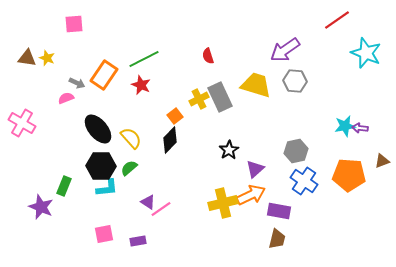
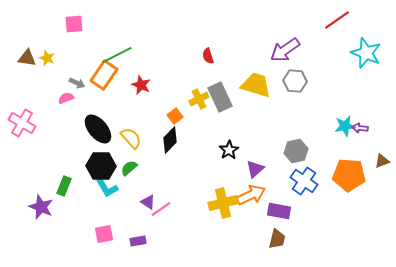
green line at (144, 59): moved 27 px left, 4 px up
cyan L-shape at (107, 188): rotated 65 degrees clockwise
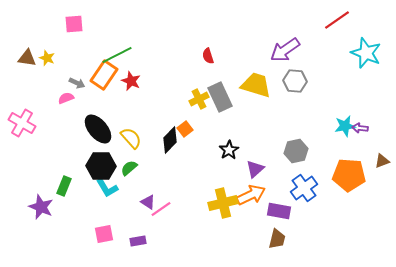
red star at (141, 85): moved 10 px left, 4 px up
orange square at (175, 116): moved 10 px right, 13 px down
blue cross at (304, 181): moved 7 px down; rotated 20 degrees clockwise
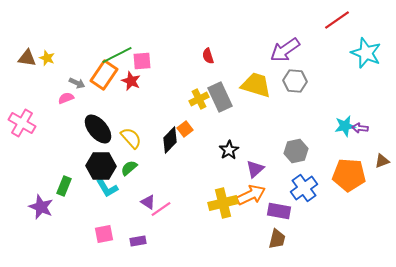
pink square at (74, 24): moved 68 px right, 37 px down
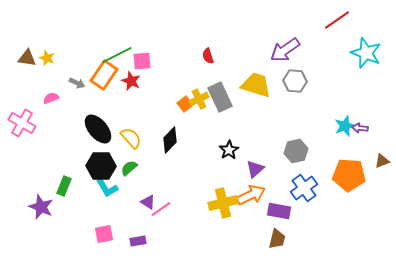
pink semicircle at (66, 98): moved 15 px left
cyan star at (345, 126): rotated 10 degrees counterclockwise
orange square at (185, 129): moved 25 px up
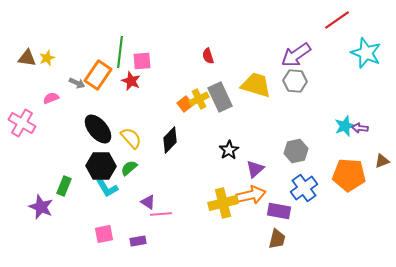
purple arrow at (285, 50): moved 11 px right, 5 px down
green line at (117, 55): moved 3 px right, 3 px up; rotated 56 degrees counterclockwise
yellow star at (47, 58): rotated 28 degrees clockwise
orange rectangle at (104, 75): moved 6 px left
orange arrow at (251, 195): rotated 12 degrees clockwise
pink line at (161, 209): moved 5 px down; rotated 30 degrees clockwise
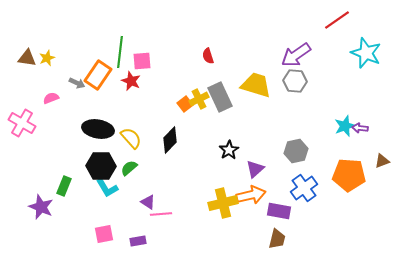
black ellipse at (98, 129): rotated 40 degrees counterclockwise
